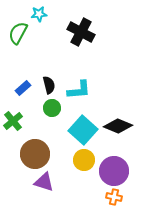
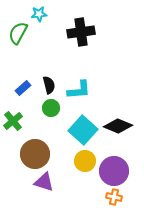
black cross: rotated 36 degrees counterclockwise
green circle: moved 1 px left
yellow circle: moved 1 px right, 1 px down
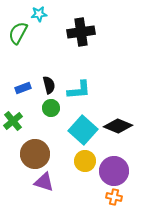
blue rectangle: rotated 21 degrees clockwise
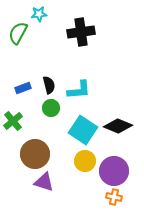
cyan square: rotated 8 degrees counterclockwise
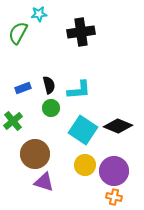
yellow circle: moved 4 px down
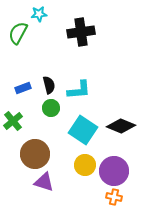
black diamond: moved 3 px right
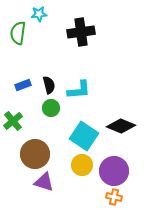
green semicircle: rotated 20 degrees counterclockwise
blue rectangle: moved 3 px up
cyan square: moved 1 px right, 6 px down
yellow circle: moved 3 px left
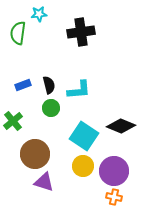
yellow circle: moved 1 px right, 1 px down
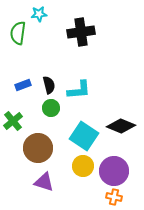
brown circle: moved 3 px right, 6 px up
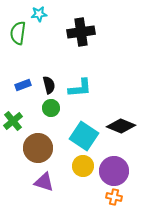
cyan L-shape: moved 1 px right, 2 px up
